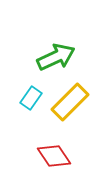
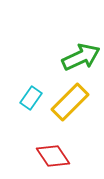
green arrow: moved 25 px right
red diamond: moved 1 px left
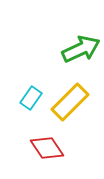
green arrow: moved 8 px up
red diamond: moved 6 px left, 8 px up
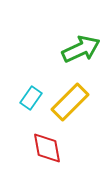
red diamond: rotated 24 degrees clockwise
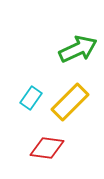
green arrow: moved 3 px left
red diamond: rotated 72 degrees counterclockwise
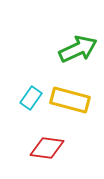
yellow rectangle: moved 2 px up; rotated 60 degrees clockwise
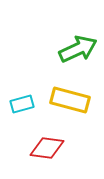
cyan rectangle: moved 9 px left, 6 px down; rotated 40 degrees clockwise
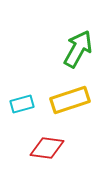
green arrow: rotated 36 degrees counterclockwise
yellow rectangle: rotated 33 degrees counterclockwise
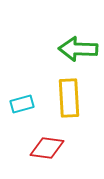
green arrow: rotated 117 degrees counterclockwise
yellow rectangle: moved 1 px left, 2 px up; rotated 75 degrees counterclockwise
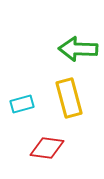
yellow rectangle: rotated 12 degrees counterclockwise
